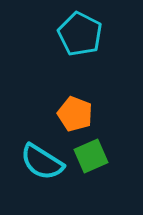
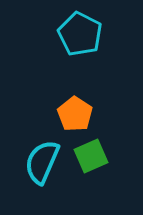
orange pentagon: rotated 12 degrees clockwise
cyan semicircle: rotated 81 degrees clockwise
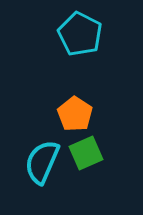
green square: moved 5 px left, 3 px up
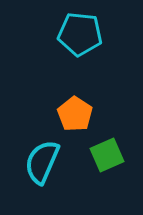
cyan pentagon: rotated 21 degrees counterclockwise
green square: moved 21 px right, 2 px down
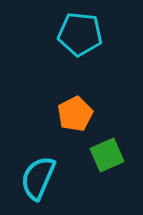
orange pentagon: rotated 12 degrees clockwise
cyan semicircle: moved 4 px left, 16 px down
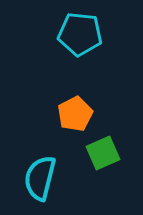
green square: moved 4 px left, 2 px up
cyan semicircle: moved 2 px right; rotated 9 degrees counterclockwise
